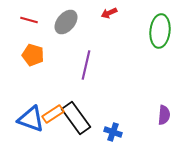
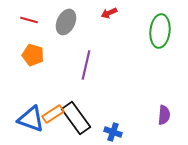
gray ellipse: rotated 15 degrees counterclockwise
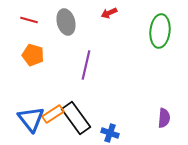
gray ellipse: rotated 40 degrees counterclockwise
purple semicircle: moved 3 px down
blue triangle: rotated 32 degrees clockwise
blue cross: moved 3 px left, 1 px down
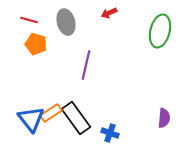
green ellipse: rotated 8 degrees clockwise
orange pentagon: moved 3 px right, 11 px up
orange rectangle: moved 2 px left, 1 px up
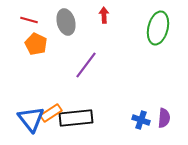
red arrow: moved 5 px left, 2 px down; rotated 112 degrees clockwise
green ellipse: moved 2 px left, 3 px up
orange pentagon: rotated 10 degrees clockwise
purple line: rotated 24 degrees clockwise
black rectangle: rotated 60 degrees counterclockwise
blue cross: moved 31 px right, 13 px up
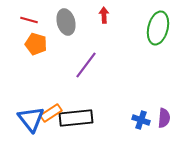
orange pentagon: rotated 10 degrees counterclockwise
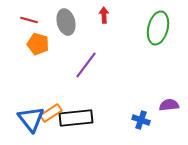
orange pentagon: moved 2 px right
purple semicircle: moved 5 px right, 13 px up; rotated 102 degrees counterclockwise
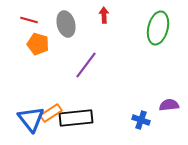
gray ellipse: moved 2 px down
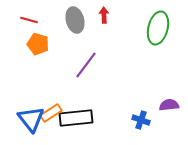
gray ellipse: moved 9 px right, 4 px up
